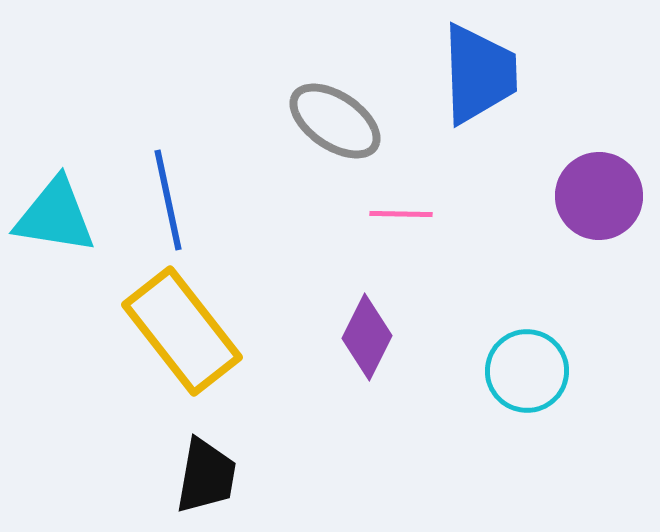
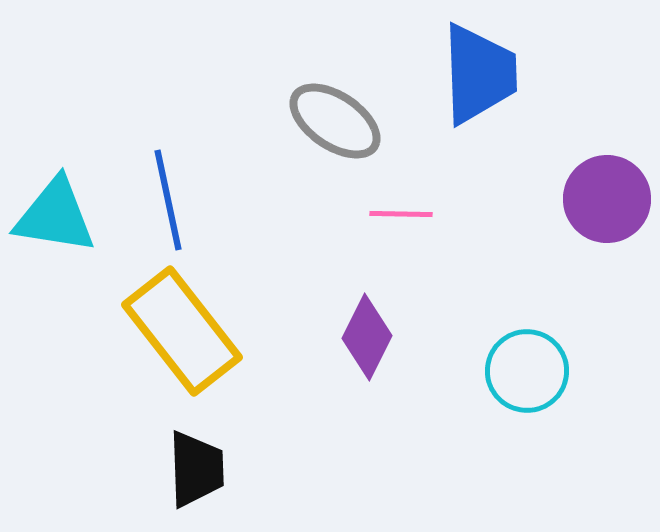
purple circle: moved 8 px right, 3 px down
black trapezoid: moved 10 px left, 7 px up; rotated 12 degrees counterclockwise
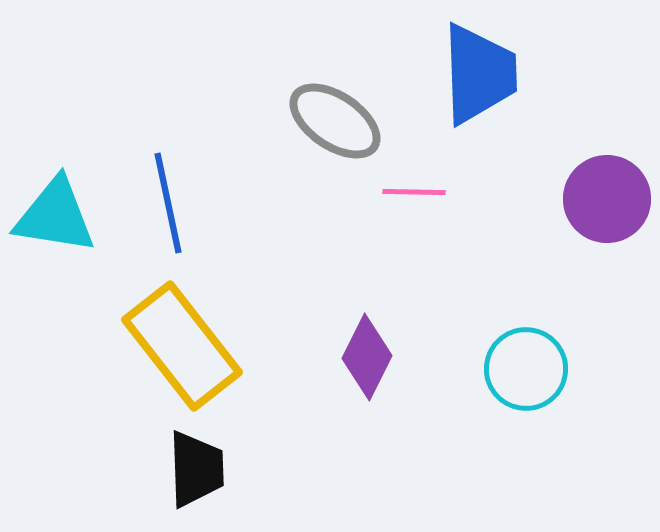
blue line: moved 3 px down
pink line: moved 13 px right, 22 px up
yellow rectangle: moved 15 px down
purple diamond: moved 20 px down
cyan circle: moved 1 px left, 2 px up
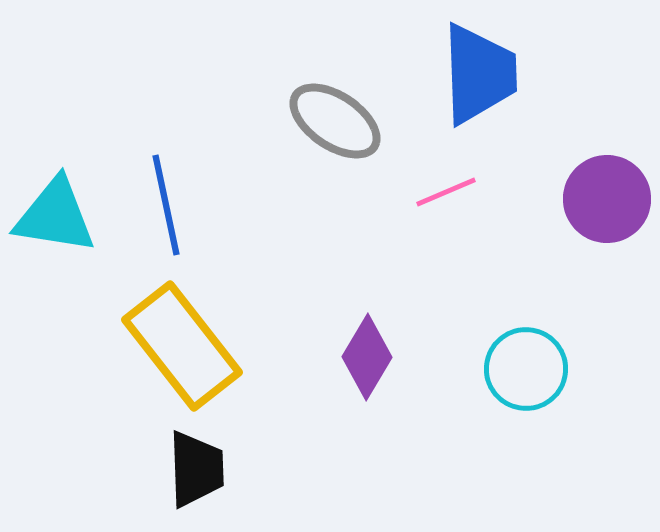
pink line: moved 32 px right; rotated 24 degrees counterclockwise
blue line: moved 2 px left, 2 px down
purple diamond: rotated 4 degrees clockwise
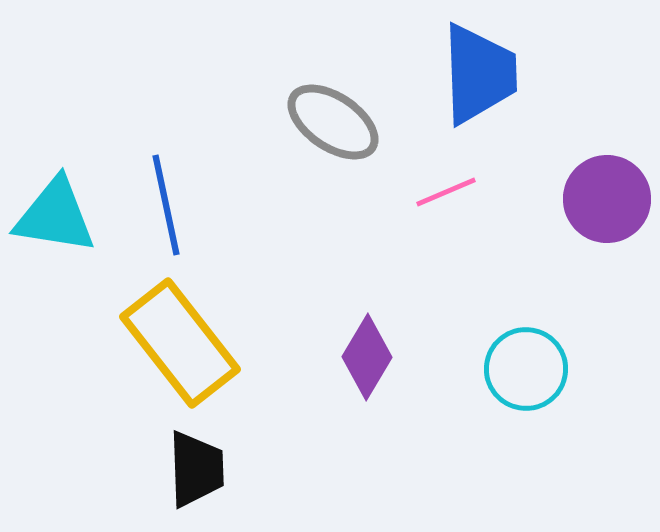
gray ellipse: moved 2 px left, 1 px down
yellow rectangle: moved 2 px left, 3 px up
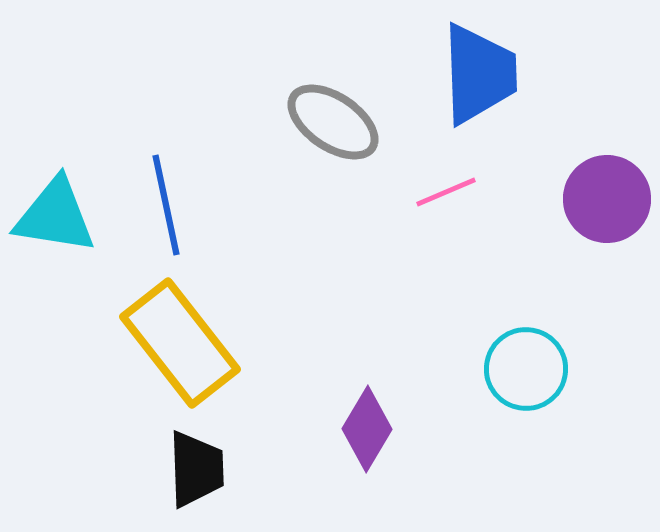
purple diamond: moved 72 px down
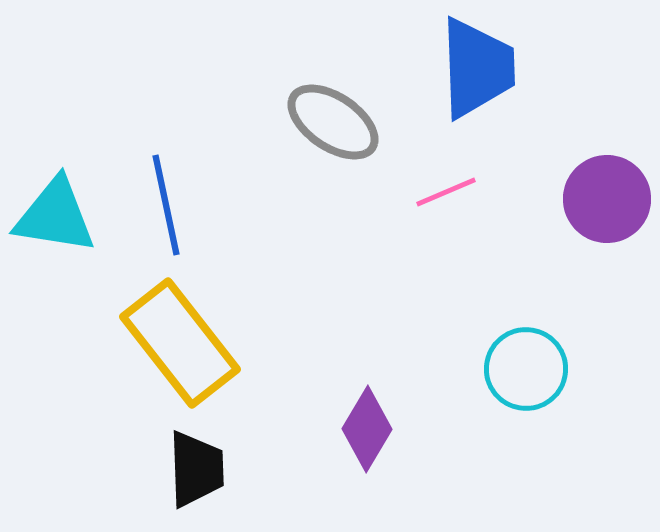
blue trapezoid: moved 2 px left, 6 px up
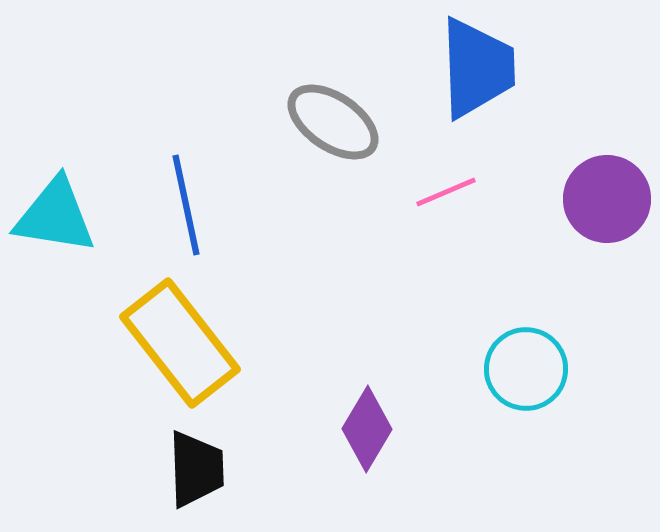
blue line: moved 20 px right
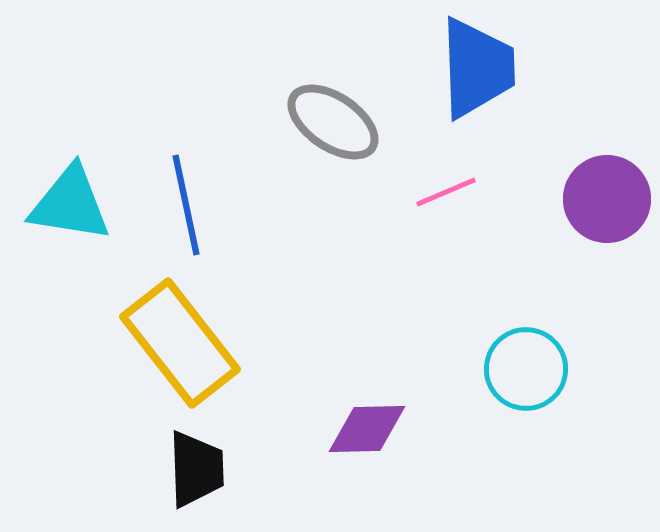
cyan triangle: moved 15 px right, 12 px up
purple diamond: rotated 58 degrees clockwise
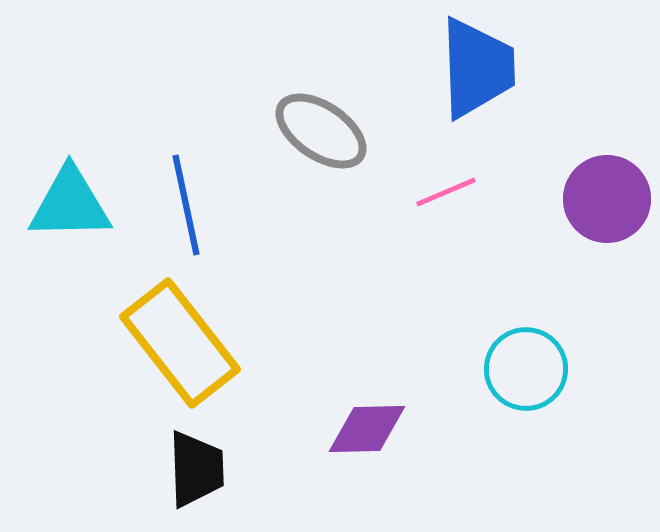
gray ellipse: moved 12 px left, 9 px down
cyan triangle: rotated 10 degrees counterclockwise
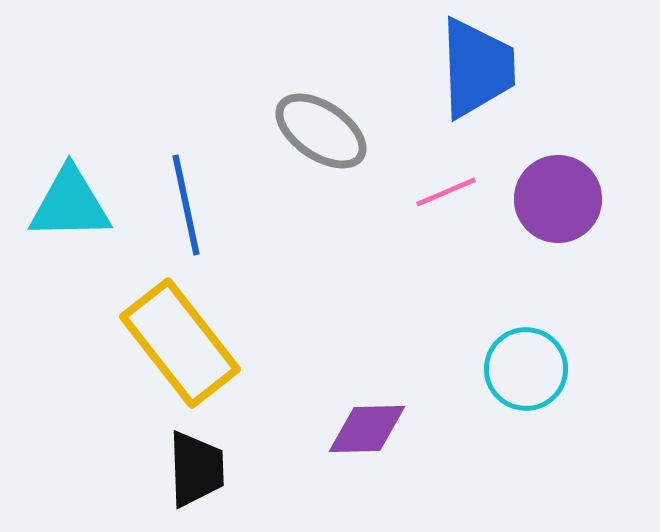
purple circle: moved 49 px left
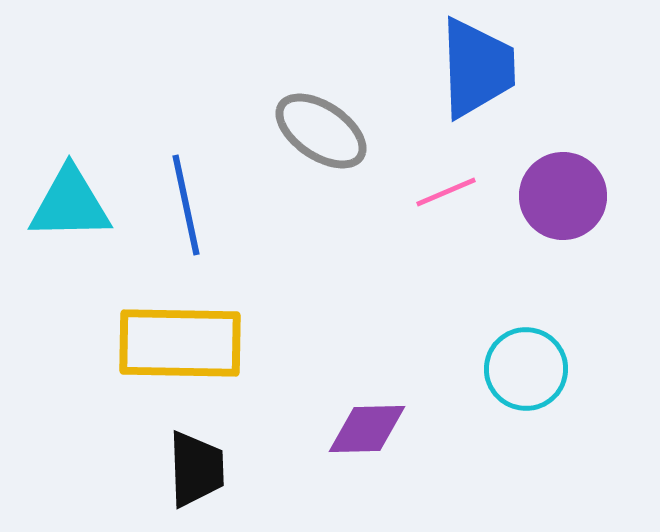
purple circle: moved 5 px right, 3 px up
yellow rectangle: rotated 51 degrees counterclockwise
